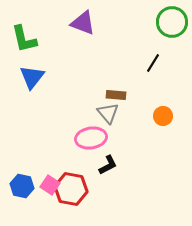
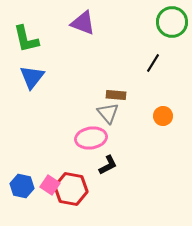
green L-shape: moved 2 px right
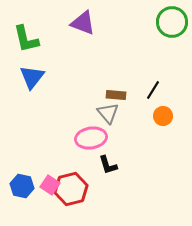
black line: moved 27 px down
black L-shape: rotated 100 degrees clockwise
red hexagon: rotated 24 degrees counterclockwise
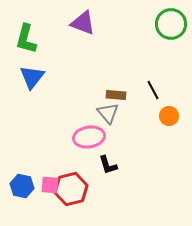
green circle: moved 1 px left, 2 px down
green L-shape: rotated 28 degrees clockwise
black line: rotated 60 degrees counterclockwise
orange circle: moved 6 px right
pink ellipse: moved 2 px left, 1 px up
pink square: rotated 30 degrees counterclockwise
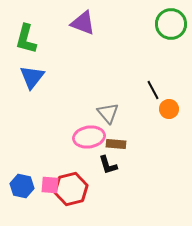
brown rectangle: moved 49 px down
orange circle: moved 7 px up
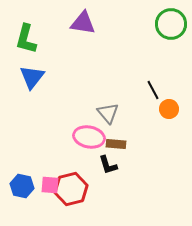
purple triangle: rotated 12 degrees counterclockwise
pink ellipse: rotated 20 degrees clockwise
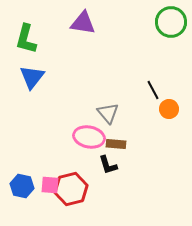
green circle: moved 2 px up
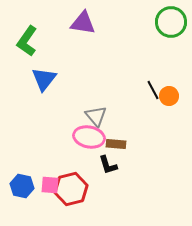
green L-shape: moved 1 px right, 2 px down; rotated 20 degrees clockwise
blue triangle: moved 12 px right, 2 px down
orange circle: moved 13 px up
gray triangle: moved 12 px left, 3 px down
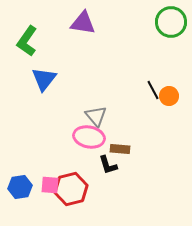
brown rectangle: moved 4 px right, 5 px down
blue hexagon: moved 2 px left, 1 px down; rotated 20 degrees counterclockwise
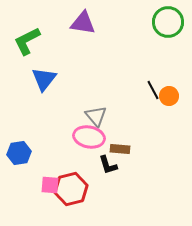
green circle: moved 3 px left
green L-shape: rotated 28 degrees clockwise
blue hexagon: moved 1 px left, 34 px up
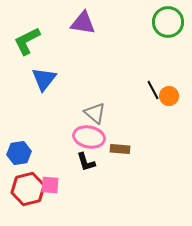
gray triangle: moved 1 px left, 3 px up; rotated 10 degrees counterclockwise
black L-shape: moved 22 px left, 3 px up
red hexagon: moved 43 px left
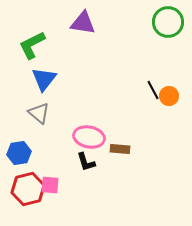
green L-shape: moved 5 px right, 4 px down
gray triangle: moved 56 px left
